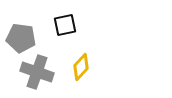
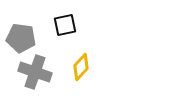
gray cross: moved 2 px left
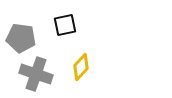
gray cross: moved 1 px right, 2 px down
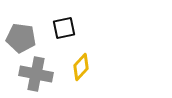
black square: moved 1 px left, 3 px down
gray cross: rotated 8 degrees counterclockwise
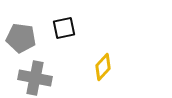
yellow diamond: moved 22 px right
gray cross: moved 1 px left, 4 px down
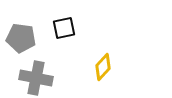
gray cross: moved 1 px right
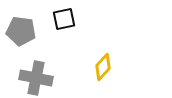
black square: moved 9 px up
gray pentagon: moved 7 px up
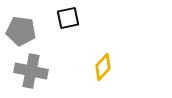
black square: moved 4 px right, 1 px up
gray cross: moved 5 px left, 7 px up
